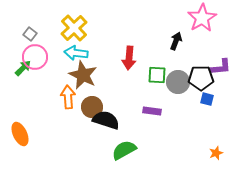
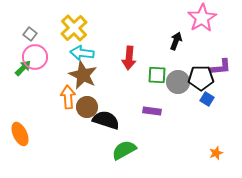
cyan arrow: moved 6 px right
blue square: rotated 16 degrees clockwise
brown circle: moved 5 px left
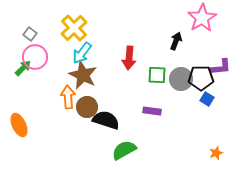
cyan arrow: rotated 60 degrees counterclockwise
gray circle: moved 3 px right, 3 px up
orange ellipse: moved 1 px left, 9 px up
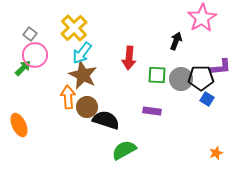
pink circle: moved 2 px up
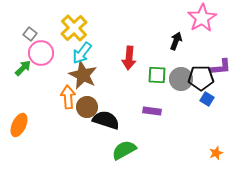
pink circle: moved 6 px right, 2 px up
orange ellipse: rotated 50 degrees clockwise
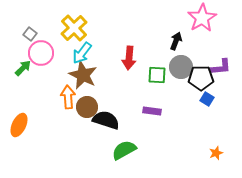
gray circle: moved 12 px up
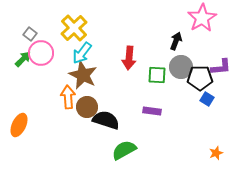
green arrow: moved 9 px up
black pentagon: moved 1 px left
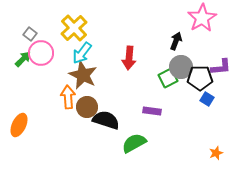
green square: moved 11 px right, 3 px down; rotated 30 degrees counterclockwise
green semicircle: moved 10 px right, 7 px up
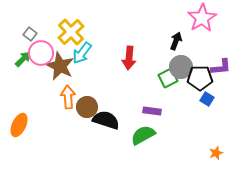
yellow cross: moved 3 px left, 4 px down
brown star: moved 23 px left, 9 px up
green semicircle: moved 9 px right, 8 px up
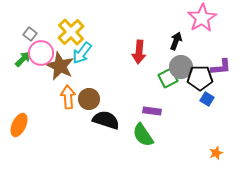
red arrow: moved 10 px right, 6 px up
brown circle: moved 2 px right, 8 px up
green semicircle: rotated 95 degrees counterclockwise
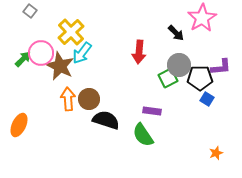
gray square: moved 23 px up
black arrow: moved 8 px up; rotated 114 degrees clockwise
gray circle: moved 2 px left, 2 px up
orange arrow: moved 2 px down
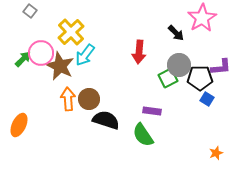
cyan arrow: moved 3 px right, 2 px down
